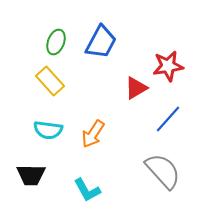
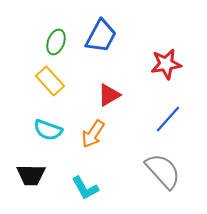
blue trapezoid: moved 6 px up
red star: moved 2 px left, 2 px up
red triangle: moved 27 px left, 7 px down
cyan semicircle: rotated 12 degrees clockwise
cyan L-shape: moved 2 px left, 2 px up
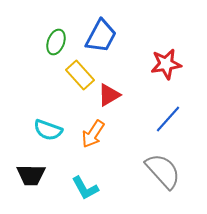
yellow rectangle: moved 30 px right, 6 px up
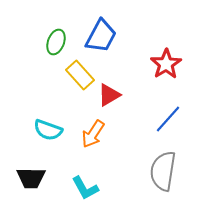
red star: rotated 24 degrees counterclockwise
gray semicircle: rotated 129 degrees counterclockwise
black trapezoid: moved 3 px down
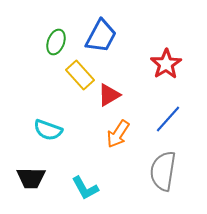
orange arrow: moved 25 px right
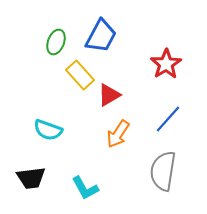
black trapezoid: rotated 8 degrees counterclockwise
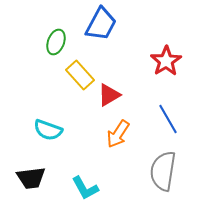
blue trapezoid: moved 12 px up
red star: moved 3 px up
blue line: rotated 72 degrees counterclockwise
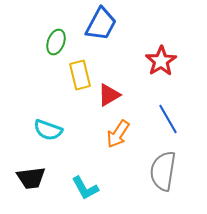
red star: moved 5 px left
yellow rectangle: rotated 28 degrees clockwise
